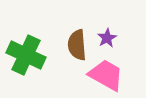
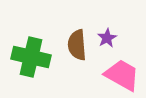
green cross: moved 5 px right, 2 px down; rotated 12 degrees counterclockwise
pink trapezoid: moved 16 px right
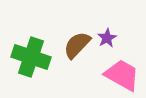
brown semicircle: rotated 48 degrees clockwise
green cross: rotated 6 degrees clockwise
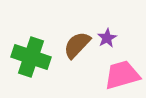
pink trapezoid: rotated 45 degrees counterclockwise
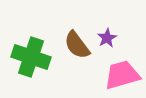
brown semicircle: rotated 80 degrees counterclockwise
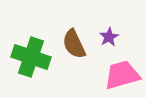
purple star: moved 2 px right, 1 px up
brown semicircle: moved 3 px left, 1 px up; rotated 12 degrees clockwise
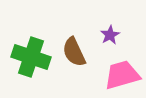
purple star: moved 1 px right, 2 px up
brown semicircle: moved 8 px down
